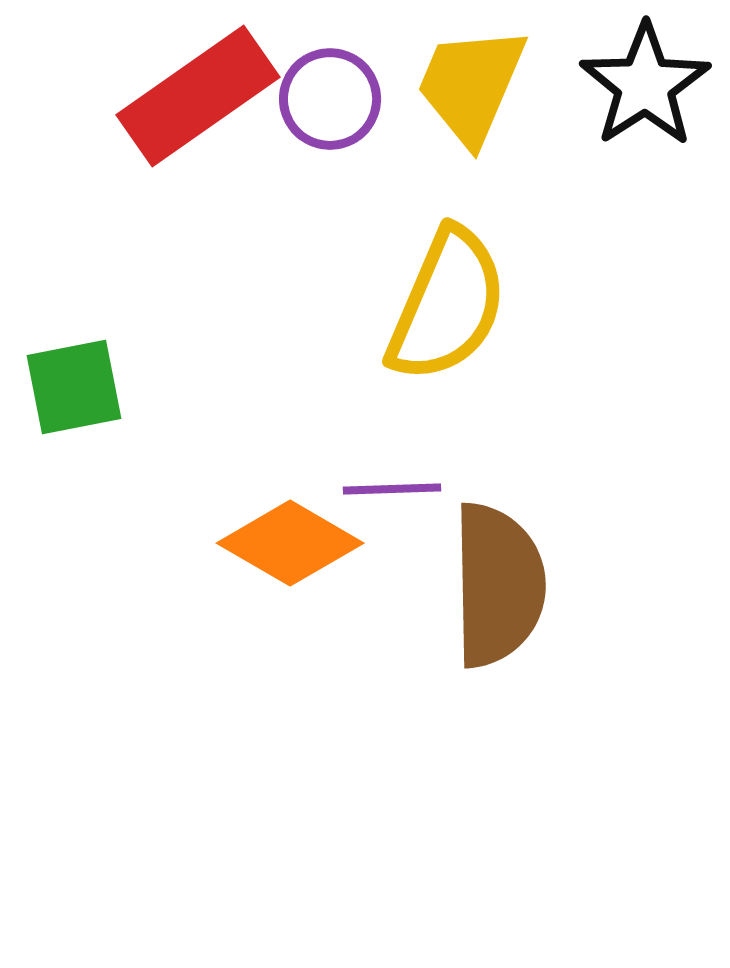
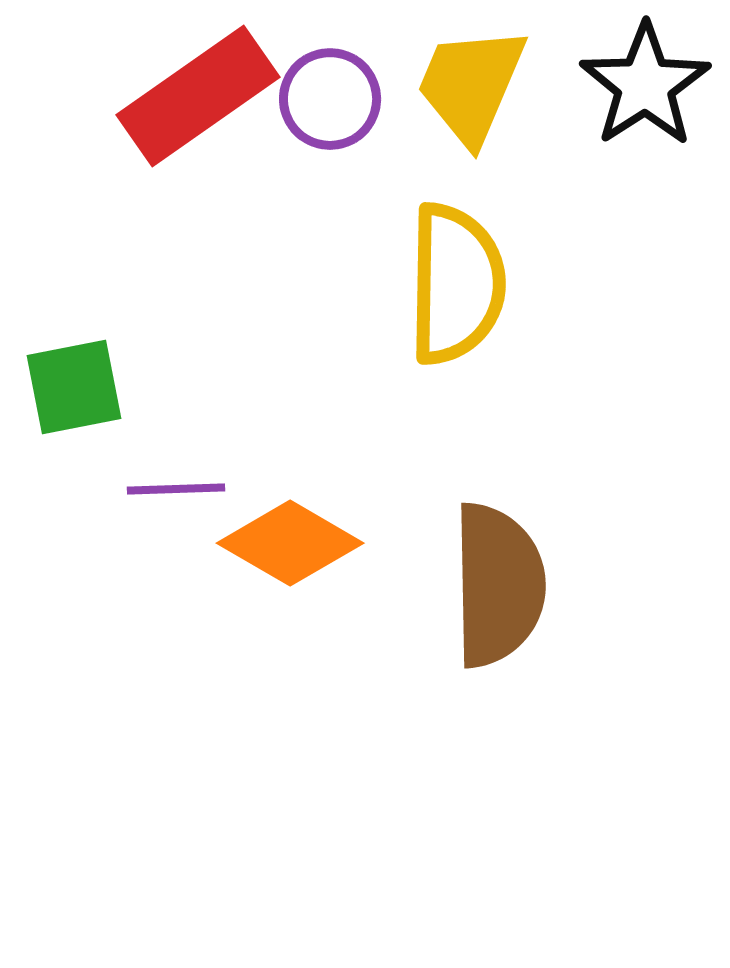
yellow semicircle: moved 9 px right, 21 px up; rotated 22 degrees counterclockwise
purple line: moved 216 px left
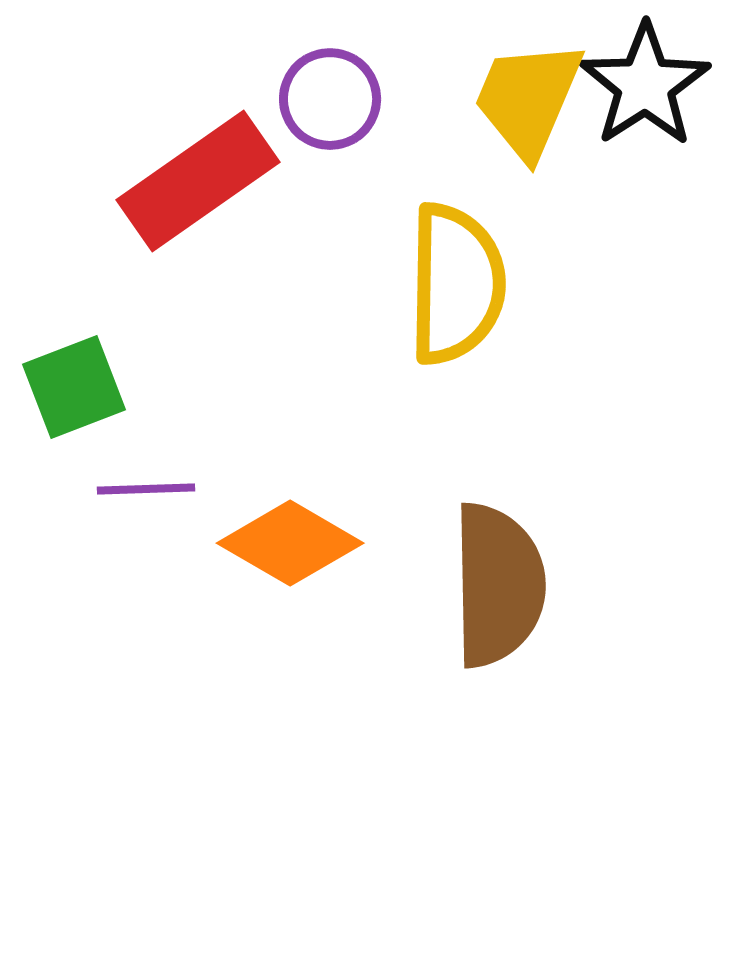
yellow trapezoid: moved 57 px right, 14 px down
red rectangle: moved 85 px down
green square: rotated 10 degrees counterclockwise
purple line: moved 30 px left
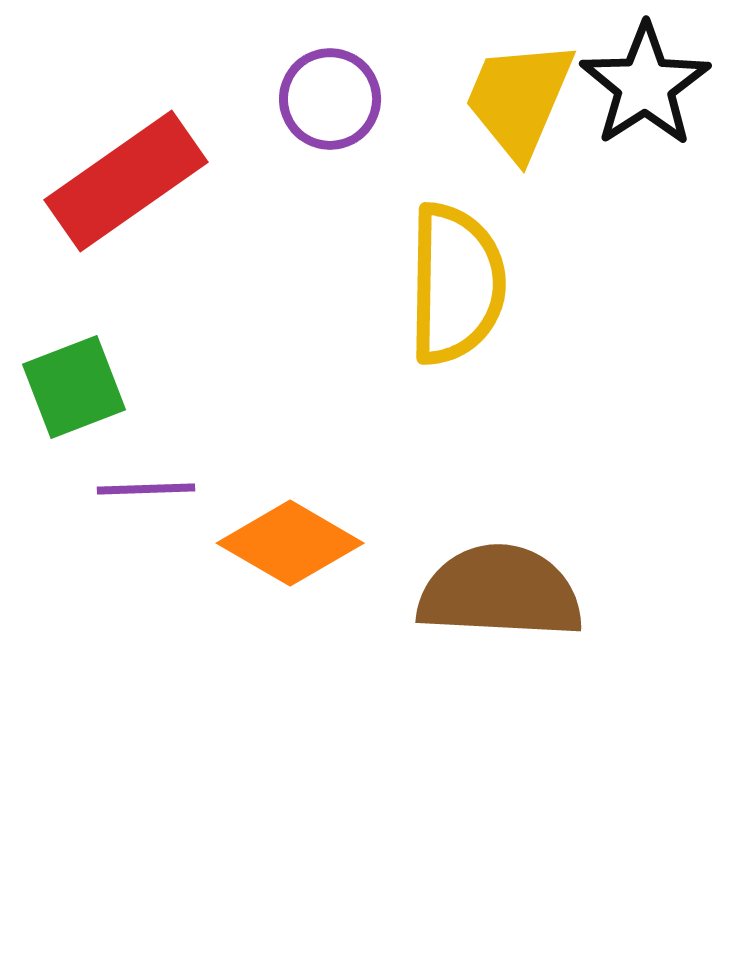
yellow trapezoid: moved 9 px left
red rectangle: moved 72 px left
brown semicircle: moved 2 px right, 7 px down; rotated 86 degrees counterclockwise
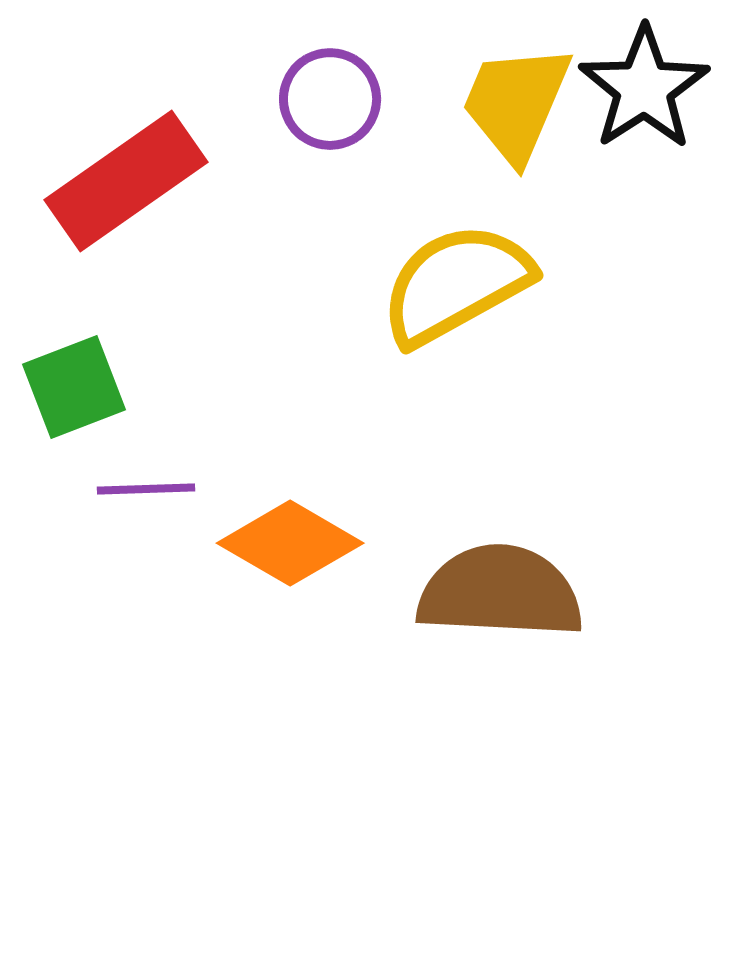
black star: moved 1 px left, 3 px down
yellow trapezoid: moved 3 px left, 4 px down
yellow semicircle: rotated 120 degrees counterclockwise
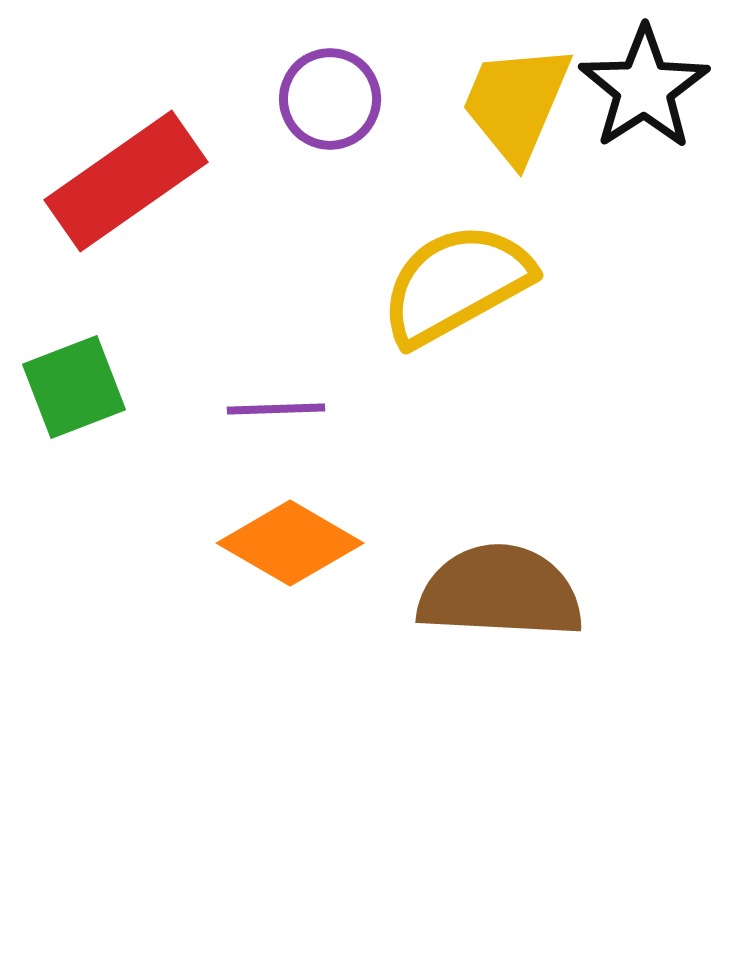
purple line: moved 130 px right, 80 px up
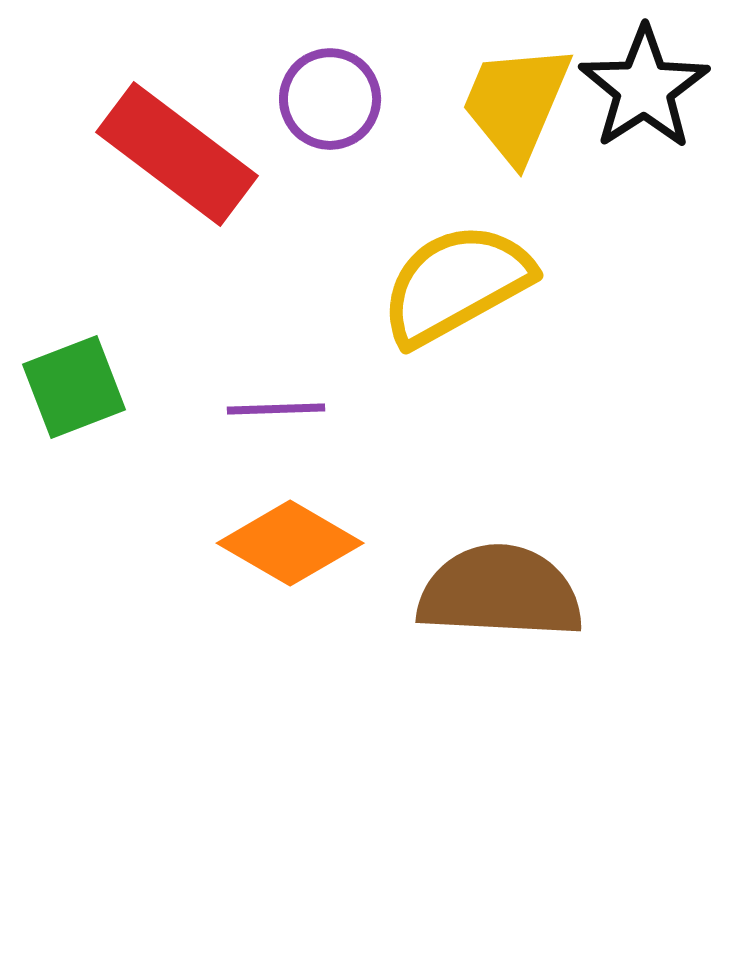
red rectangle: moved 51 px right, 27 px up; rotated 72 degrees clockwise
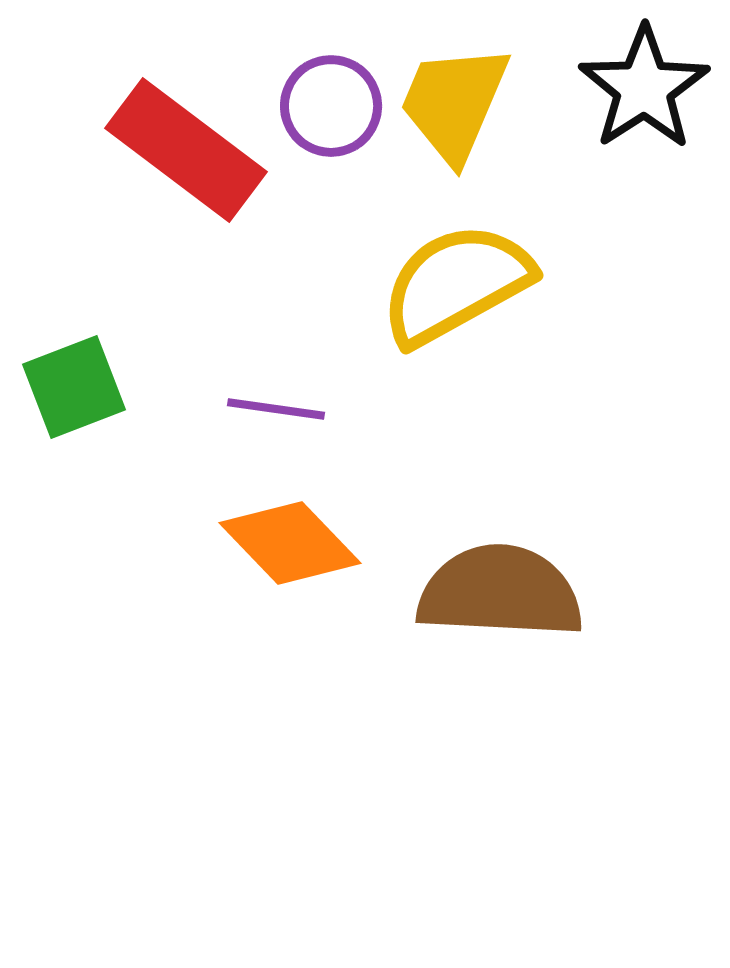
purple circle: moved 1 px right, 7 px down
yellow trapezoid: moved 62 px left
red rectangle: moved 9 px right, 4 px up
purple line: rotated 10 degrees clockwise
orange diamond: rotated 16 degrees clockwise
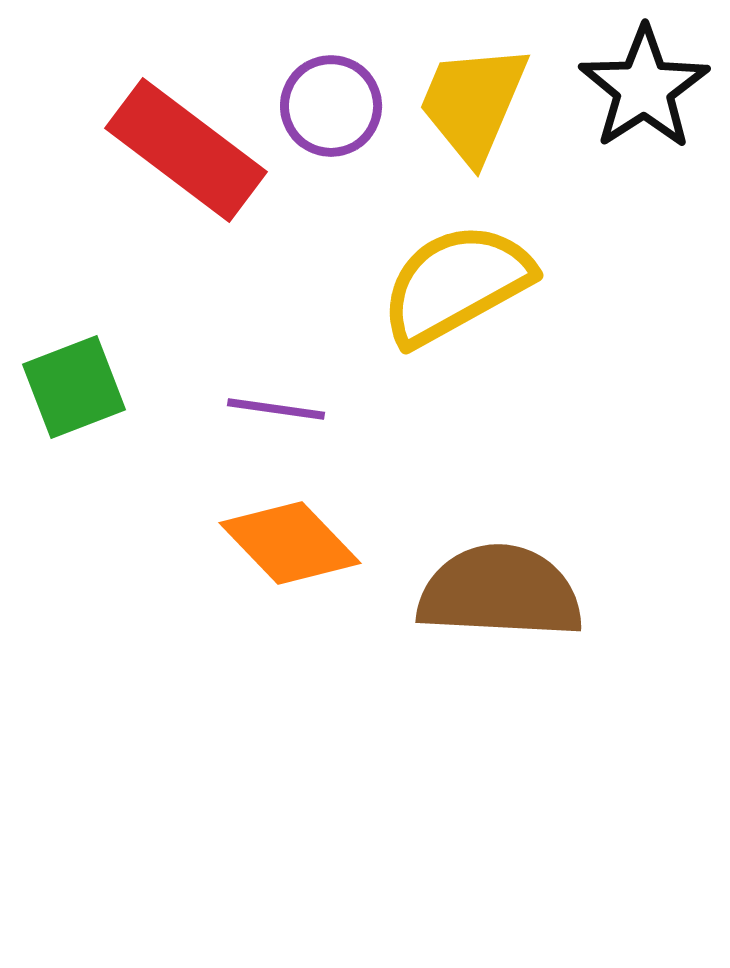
yellow trapezoid: moved 19 px right
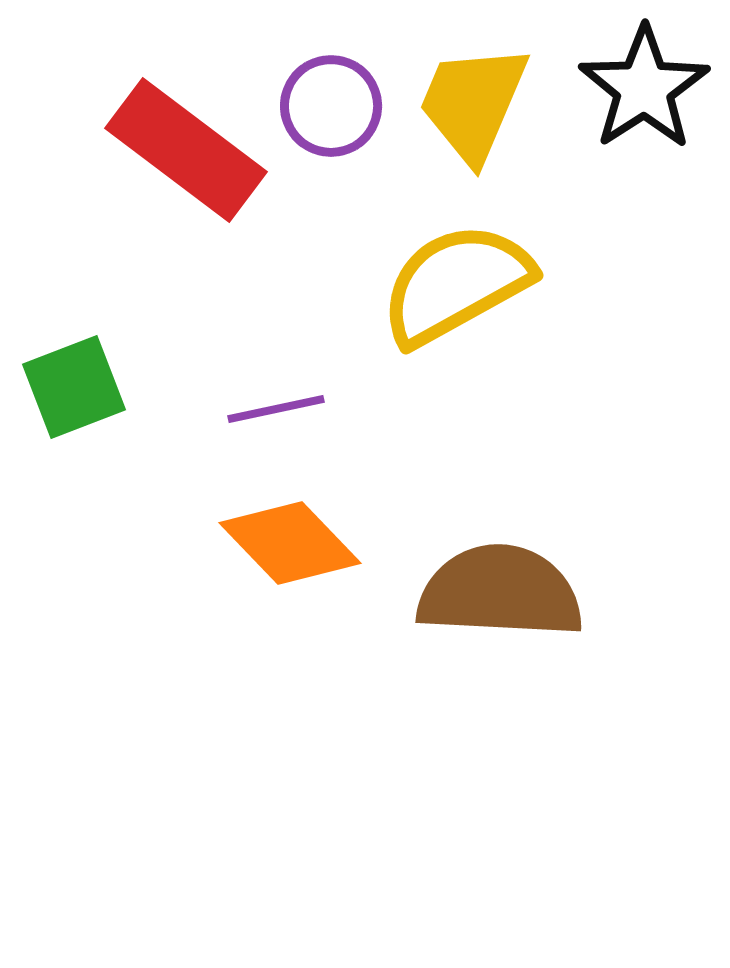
purple line: rotated 20 degrees counterclockwise
